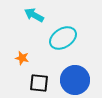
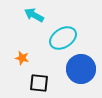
blue circle: moved 6 px right, 11 px up
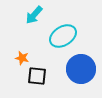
cyan arrow: rotated 78 degrees counterclockwise
cyan ellipse: moved 2 px up
black square: moved 2 px left, 7 px up
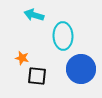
cyan arrow: rotated 66 degrees clockwise
cyan ellipse: rotated 60 degrees counterclockwise
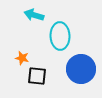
cyan ellipse: moved 3 px left
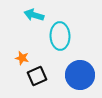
blue circle: moved 1 px left, 6 px down
black square: rotated 30 degrees counterclockwise
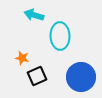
blue circle: moved 1 px right, 2 px down
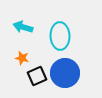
cyan arrow: moved 11 px left, 12 px down
blue circle: moved 16 px left, 4 px up
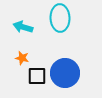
cyan ellipse: moved 18 px up
black square: rotated 24 degrees clockwise
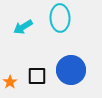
cyan arrow: rotated 48 degrees counterclockwise
orange star: moved 12 px left, 24 px down; rotated 24 degrees clockwise
blue circle: moved 6 px right, 3 px up
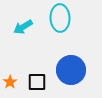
black square: moved 6 px down
